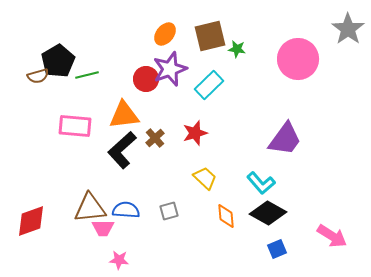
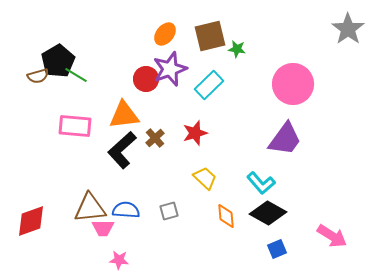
pink circle: moved 5 px left, 25 px down
green line: moved 11 px left; rotated 45 degrees clockwise
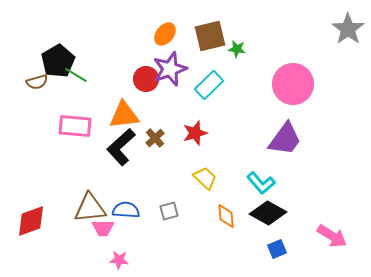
brown semicircle: moved 1 px left, 6 px down
black L-shape: moved 1 px left, 3 px up
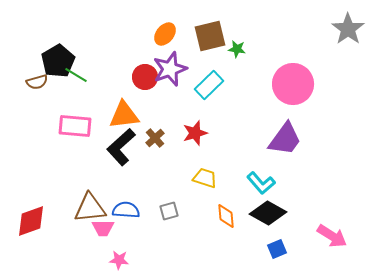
red circle: moved 1 px left, 2 px up
yellow trapezoid: rotated 25 degrees counterclockwise
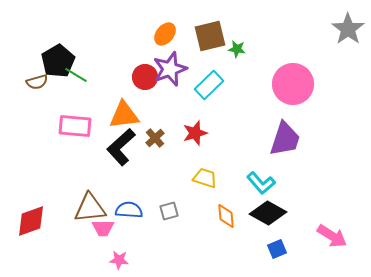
purple trapezoid: rotated 18 degrees counterclockwise
blue semicircle: moved 3 px right
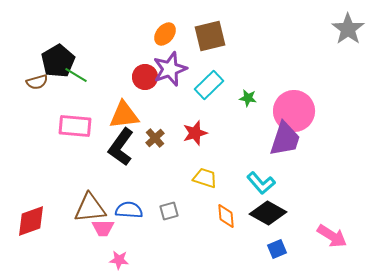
green star: moved 11 px right, 49 px down
pink circle: moved 1 px right, 27 px down
black L-shape: rotated 12 degrees counterclockwise
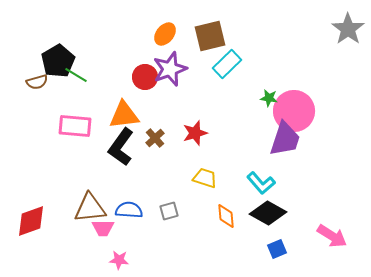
cyan rectangle: moved 18 px right, 21 px up
green star: moved 21 px right
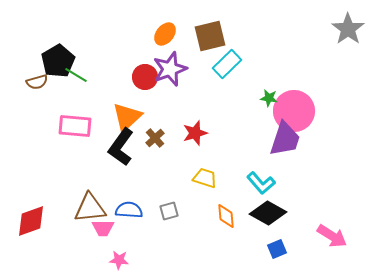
orange triangle: moved 3 px right, 2 px down; rotated 36 degrees counterclockwise
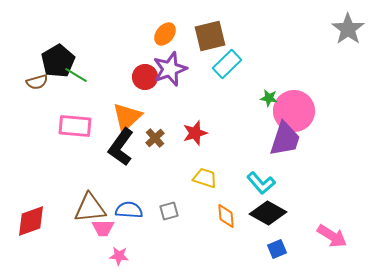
pink star: moved 4 px up
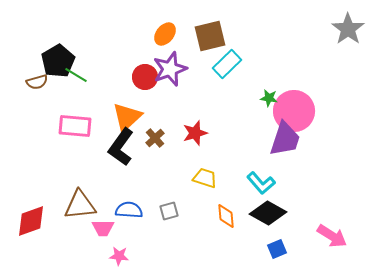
brown triangle: moved 10 px left, 3 px up
